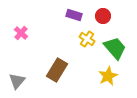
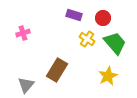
red circle: moved 2 px down
pink cross: moved 2 px right; rotated 32 degrees clockwise
green trapezoid: moved 5 px up
gray triangle: moved 9 px right, 4 px down
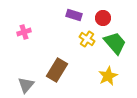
pink cross: moved 1 px right, 1 px up
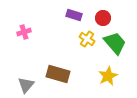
brown rectangle: moved 1 px right, 4 px down; rotated 75 degrees clockwise
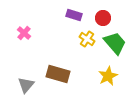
pink cross: moved 1 px down; rotated 32 degrees counterclockwise
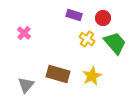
yellow star: moved 16 px left
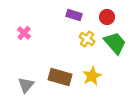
red circle: moved 4 px right, 1 px up
brown rectangle: moved 2 px right, 3 px down
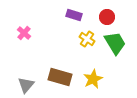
green trapezoid: rotated 10 degrees clockwise
yellow star: moved 1 px right, 3 px down
